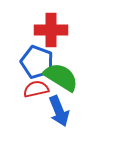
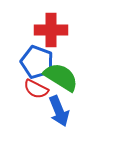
red semicircle: rotated 140 degrees counterclockwise
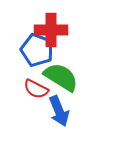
blue pentagon: moved 12 px up
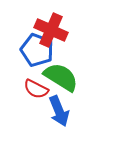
red cross: rotated 24 degrees clockwise
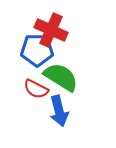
blue pentagon: rotated 20 degrees counterclockwise
blue arrow: rotated 8 degrees clockwise
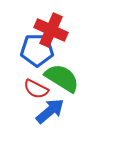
green semicircle: moved 1 px right, 1 px down
blue arrow: moved 9 px left; rotated 116 degrees counterclockwise
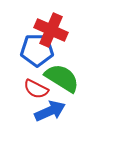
blue arrow: rotated 16 degrees clockwise
